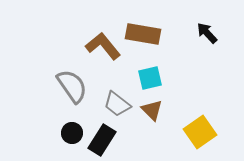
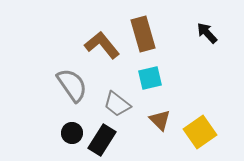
brown rectangle: rotated 64 degrees clockwise
brown L-shape: moved 1 px left, 1 px up
gray semicircle: moved 1 px up
brown triangle: moved 8 px right, 10 px down
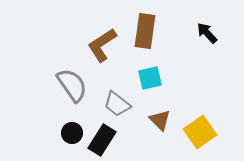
brown rectangle: moved 2 px right, 3 px up; rotated 24 degrees clockwise
brown L-shape: rotated 84 degrees counterclockwise
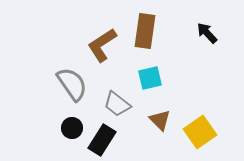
gray semicircle: moved 1 px up
black circle: moved 5 px up
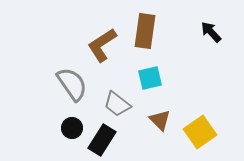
black arrow: moved 4 px right, 1 px up
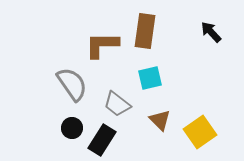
brown L-shape: rotated 33 degrees clockwise
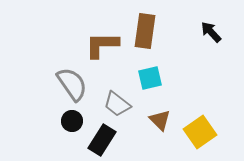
black circle: moved 7 px up
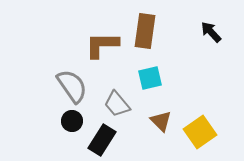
gray semicircle: moved 2 px down
gray trapezoid: rotated 12 degrees clockwise
brown triangle: moved 1 px right, 1 px down
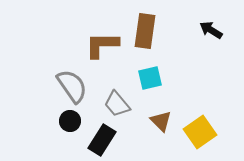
black arrow: moved 2 px up; rotated 15 degrees counterclockwise
black circle: moved 2 px left
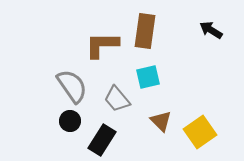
cyan square: moved 2 px left, 1 px up
gray trapezoid: moved 5 px up
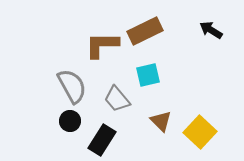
brown rectangle: rotated 56 degrees clockwise
cyan square: moved 2 px up
gray semicircle: rotated 6 degrees clockwise
yellow square: rotated 12 degrees counterclockwise
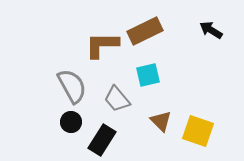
black circle: moved 1 px right, 1 px down
yellow square: moved 2 px left, 1 px up; rotated 24 degrees counterclockwise
